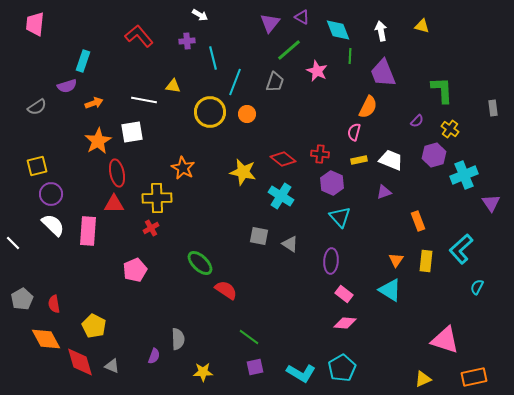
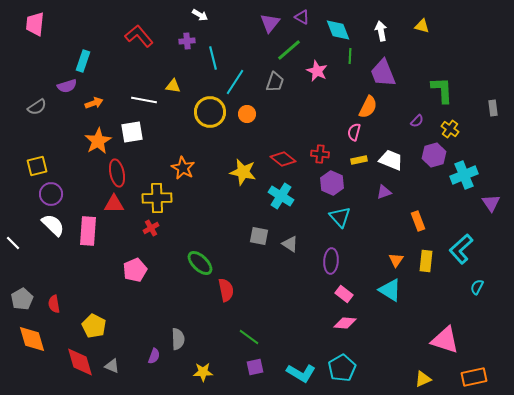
cyan line at (235, 82): rotated 12 degrees clockwise
red semicircle at (226, 290): rotated 45 degrees clockwise
orange diamond at (46, 339): moved 14 px left; rotated 12 degrees clockwise
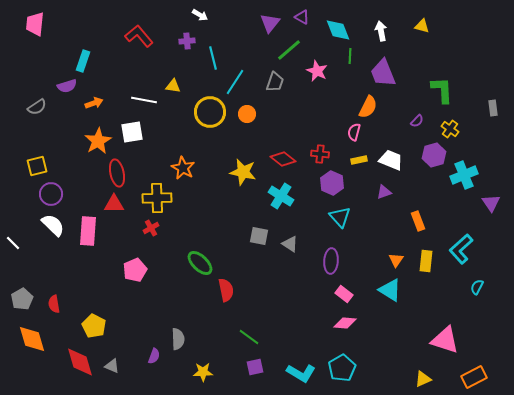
orange rectangle at (474, 377): rotated 15 degrees counterclockwise
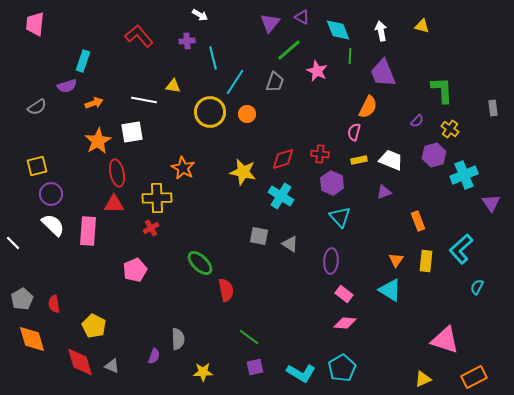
red diamond at (283, 159): rotated 55 degrees counterclockwise
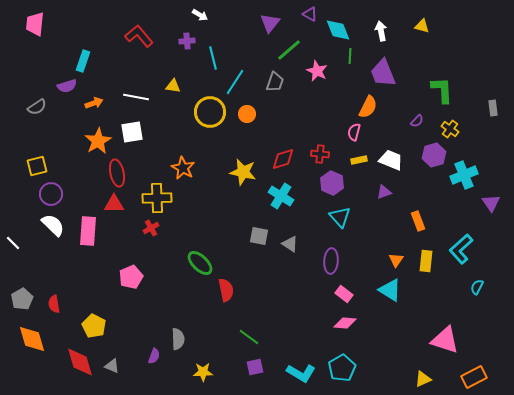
purple triangle at (302, 17): moved 8 px right, 3 px up
white line at (144, 100): moved 8 px left, 3 px up
pink pentagon at (135, 270): moved 4 px left, 7 px down
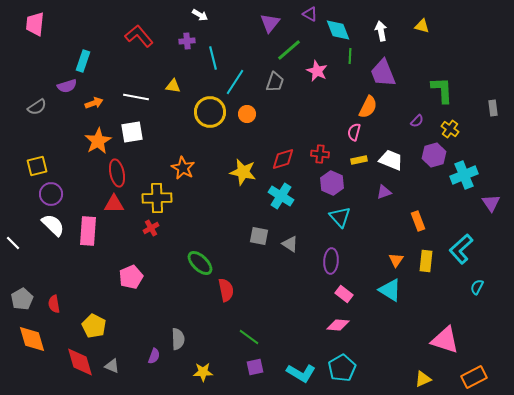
pink diamond at (345, 323): moved 7 px left, 2 px down
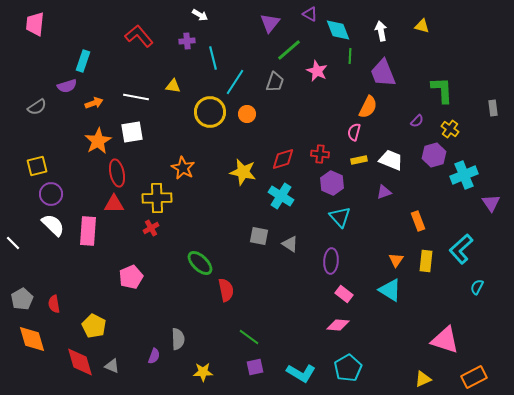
cyan pentagon at (342, 368): moved 6 px right
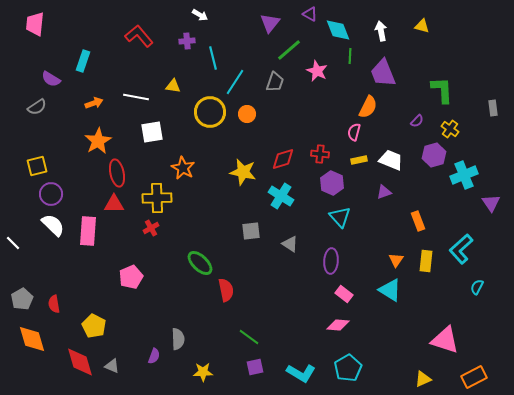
purple semicircle at (67, 86): moved 16 px left, 7 px up; rotated 48 degrees clockwise
white square at (132, 132): moved 20 px right
gray square at (259, 236): moved 8 px left, 5 px up; rotated 18 degrees counterclockwise
